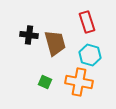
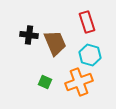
brown trapezoid: rotated 8 degrees counterclockwise
orange cross: rotated 32 degrees counterclockwise
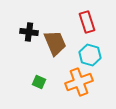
black cross: moved 3 px up
green square: moved 6 px left
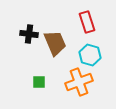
black cross: moved 2 px down
green square: rotated 24 degrees counterclockwise
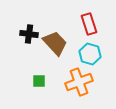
red rectangle: moved 2 px right, 2 px down
brown trapezoid: rotated 20 degrees counterclockwise
cyan hexagon: moved 1 px up
green square: moved 1 px up
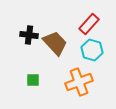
red rectangle: rotated 60 degrees clockwise
black cross: moved 1 px down
cyan hexagon: moved 2 px right, 4 px up
green square: moved 6 px left, 1 px up
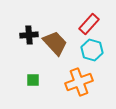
black cross: rotated 12 degrees counterclockwise
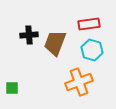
red rectangle: rotated 40 degrees clockwise
brown trapezoid: rotated 116 degrees counterclockwise
green square: moved 21 px left, 8 px down
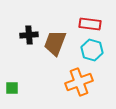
red rectangle: moved 1 px right; rotated 15 degrees clockwise
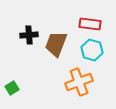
brown trapezoid: moved 1 px right, 1 px down
green square: rotated 32 degrees counterclockwise
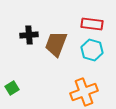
red rectangle: moved 2 px right
orange cross: moved 5 px right, 10 px down
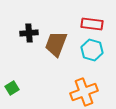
black cross: moved 2 px up
